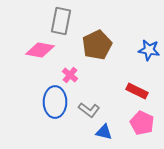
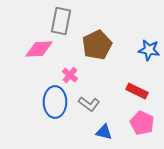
pink diamond: moved 1 px left, 1 px up; rotated 12 degrees counterclockwise
gray L-shape: moved 6 px up
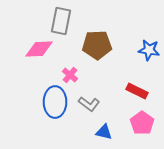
brown pentagon: rotated 24 degrees clockwise
pink pentagon: rotated 10 degrees clockwise
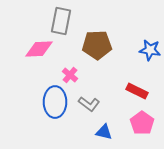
blue star: moved 1 px right
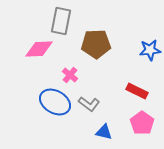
brown pentagon: moved 1 px left, 1 px up
blue star: rotated 15 degrees counterclockwise
blue ellipse: rotated 60 degrees counterclockwise
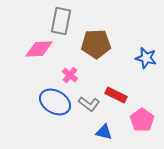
blue star: moved 4 px left, 8 px down; rotated 20 degrees clockwise
red rectangle: moved 21 px left, 4 px down
pink pentagon: moved 3 px up
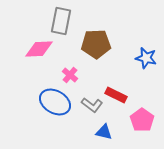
gray L-shape: moved 3 px right, 1 px down
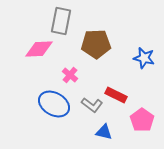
blue star: moved 2 px left
blue ellipse: moved 1 px left, 2 px down
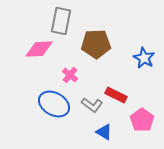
blue star: rotated 15 degrees clockwise
blue triangle: rotated 18 degrees clockwise
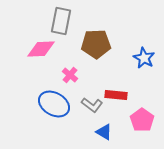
pink diamond: moved 2 px right
red rectangle: rotated 20 degrees counterclockwise
